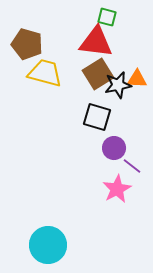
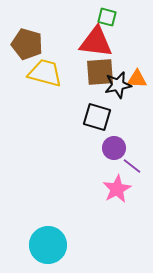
brown square: moved 2 px right, 2 px up; rotated 28 degrees clockwise
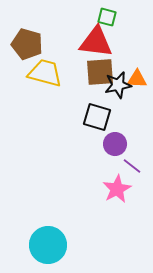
purple circle: moved 1 px right, 4 px up
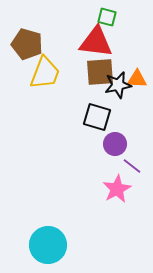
yellow trapezoid: rotated 96 degrees clockwise
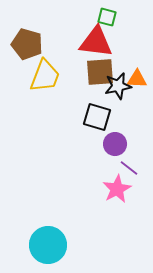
yellow trapezoid: moved 3 px down
black star: moved 1 px down
purple line: moved 3 px left, 2 px down
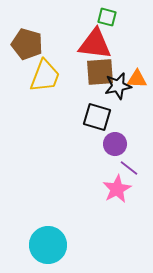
red triangle: moved 1 px left, 2 px down
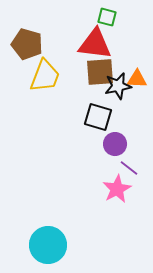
black square: moved 1 px right
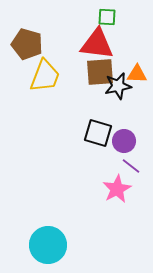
green square: rotated 12 degrees counterclockwise
red triangle: moved 2 px right
orange triangle: moved 5 px up
black square: moved 16 px down
purple circle: moved 9 px right, 3 px up
purple line: moved 2 px right, 2 px up
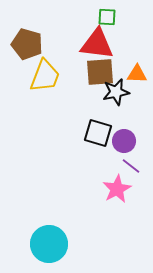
black star: moved 2 px left, 6 px down
cyan circle: moved 1 px right, 1 px up
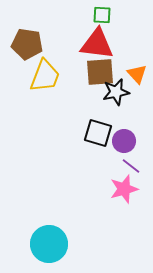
green square: moved 5 px left, 2 px up
brown pentagon: rotated 8 degrees counterclockwise
orange triangle: rotated 45 degrees clockwise
pink star: moved 7 px right; rotated 12 degrees clockwise
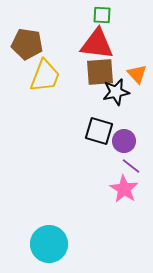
black square: moved 1 px right, 2 px up
pink star: rotated 24 degrees counterclockwise
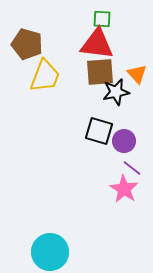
green square: moved 4 px down
brown pentagon: rotated 8 degrees clockwise
purple line: moved 1 px right, 2 px down
cyan circle: moved 1 px right, 8 px down
